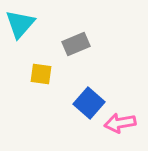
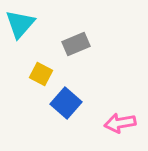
yellow square: rotated 20 degrees clockwise
blue square: moved 23 px left
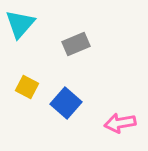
yellow square: moved 14 px left, 13 px down
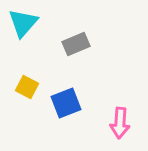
cyan triangle: moved 3 px right, 1 px up
blue square: rotated 28 degrees clockwise
pink arrow: rotated 76 degrees counterclockwise
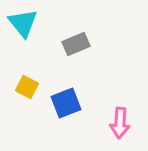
cyan triangle: rotated 20 degrees counterclockwise
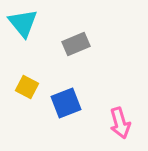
pink arrow: rotated 20 degrees counterclockwise
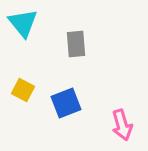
gray rectangle: rotated 72 degrees counterclockwise
yellow square: moved 4 px left, 3 px down
pink arrow: moved 2 px right, 2 px down
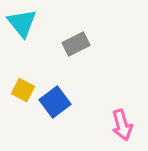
cyan triangle: moved 1 px left
gray rectangle: rotated 68 degrees clockwise
blue square: moved 11 px left, 1 px up; rotated 16 degrees counterclockwise
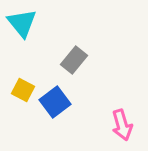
gray rectangle: moved 2 px left, 16 px down; rotated 24 degrees counterclockwise
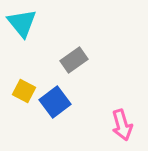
gray rectangle: rotated 16 degrees clockwise
yellow square: moved 1 px right, 1 px down
